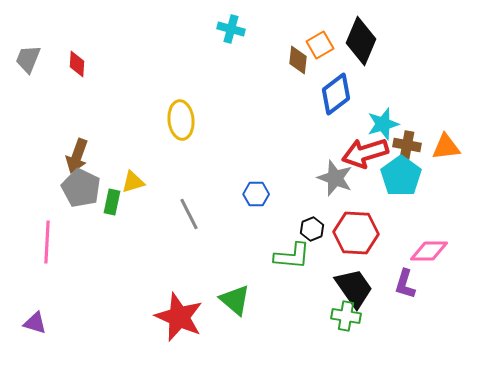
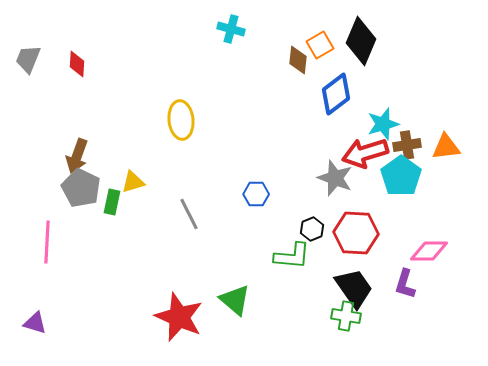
brown cross: rotated 20 degrees counterclockwise
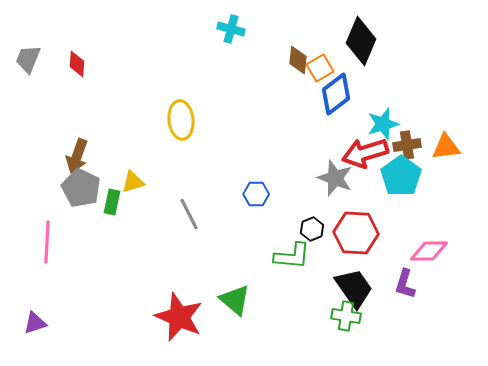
orange square: moved 23 px down
purple triangle: rotated 35 degrees counterclockwise
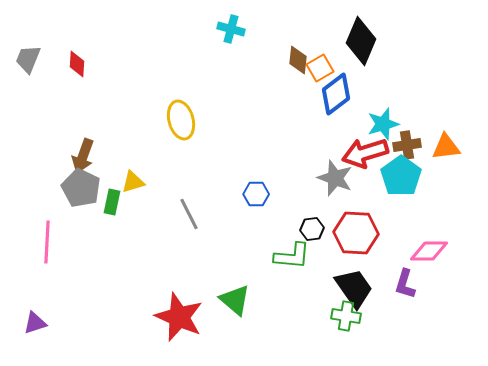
yellow ellipse: rotated 9 degrees counterclockwise
brown arrow: moved 6 px right
black hexagon: rotated 15 degrees clockwise
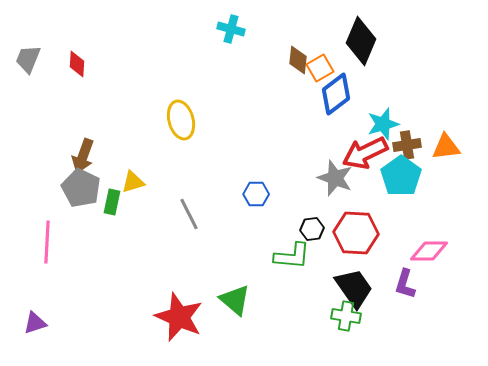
red arrow: rotated 9 degrees counterclockwise
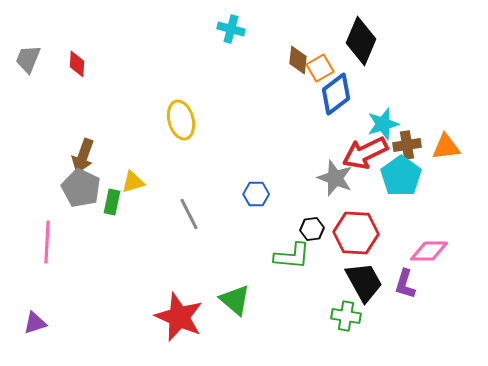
black trapezoid: moved 10 px right, 6 px up; rotated 6 degrees clockwise
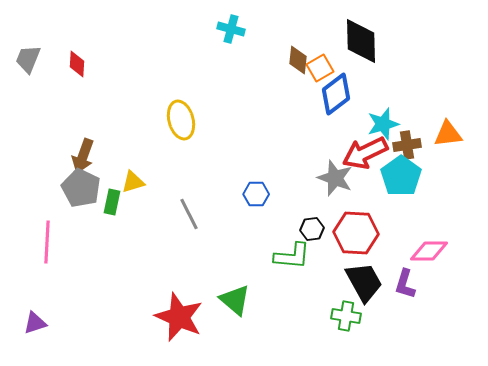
black diamond: rotated 24 degrees counterclockwise
orange triangle: moved 2 px right, 13 px up
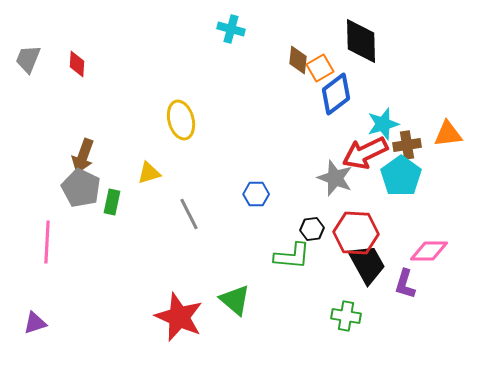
yellow triangle: moved 16 px right, 9 px up
black trapezoid: moved 3 px right, 18 px up
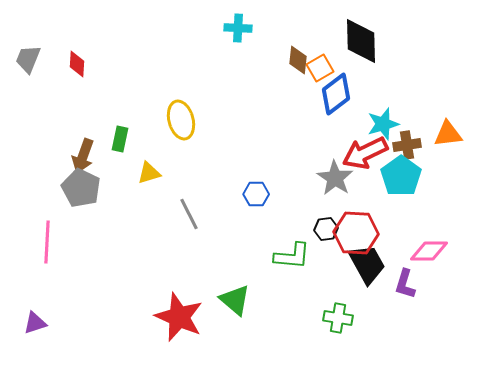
cyan cross: moved 7 px right, 1 px up; rotated 12 degrees counterclockwise
gray star: rotated 12 degrees clockwise
green rectangle: moved 8 px right, 63 px up
black hexagon: moved 14 px right
green cross: moved 8 px left, 2 px down
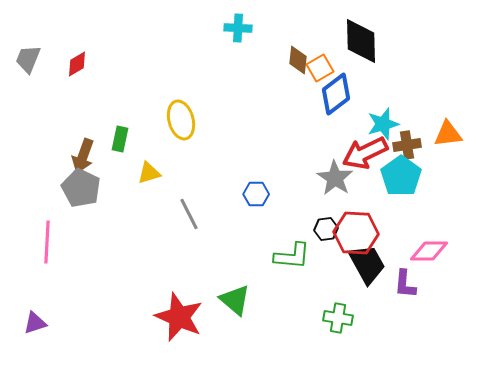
red diamond: rotated 56 degrees clockwise
purple L-shape: rotated 12 degrees counterclockwise
